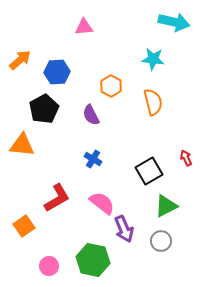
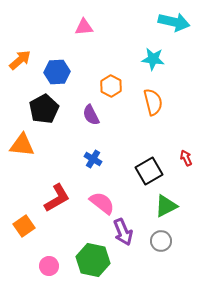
purple arrow: moved 1 px left, 3 px down
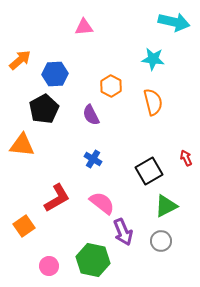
blue hexagon: moved 2 px left, 2 px down
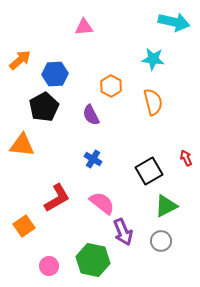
black pentagon: moved 2 px up
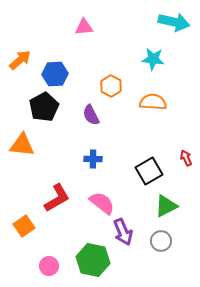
orange semicircle: rotated 72 degrees counterclockwise
blue cross: rotated 30 degrees counterclockwise
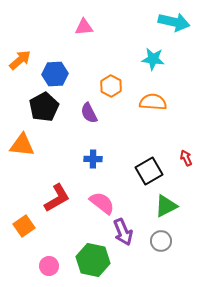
purple semicircle: moved 2 px left, 2 px up
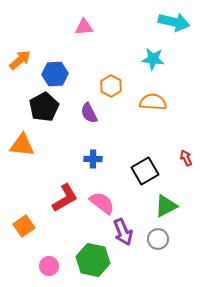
black square: moved 4 px left
red L-shape: moved 8 px right
gray circle: moved 3 px left, 2 px up
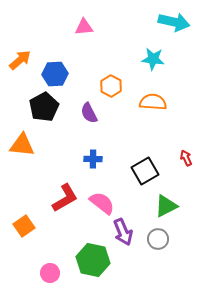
pink circle: moved 1 px right, 7 px down
